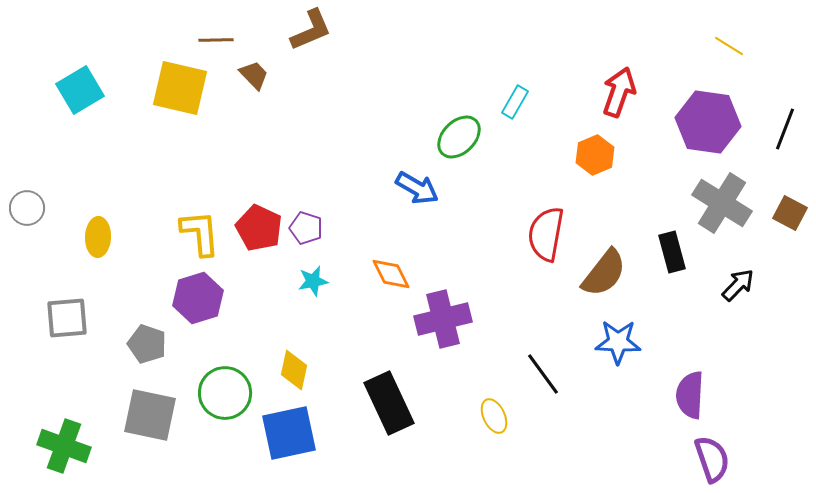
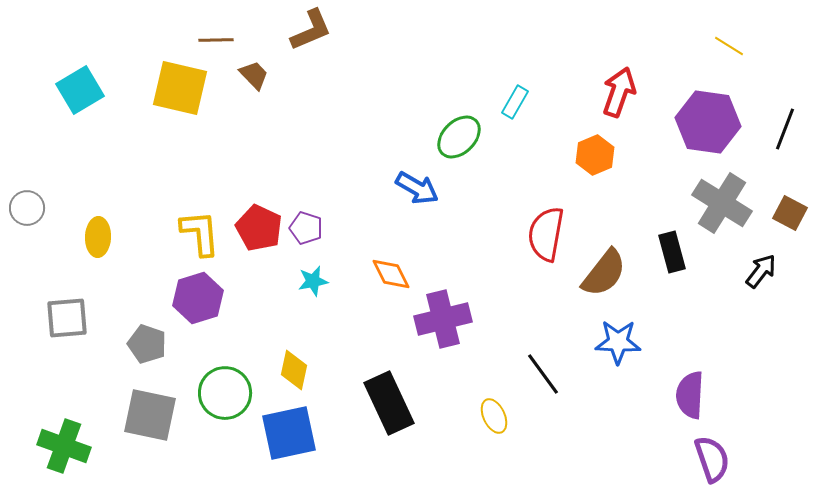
black arrow at (738, 285): moved 23 px right, 14 px up; rotated 6 degrees counterclockwise
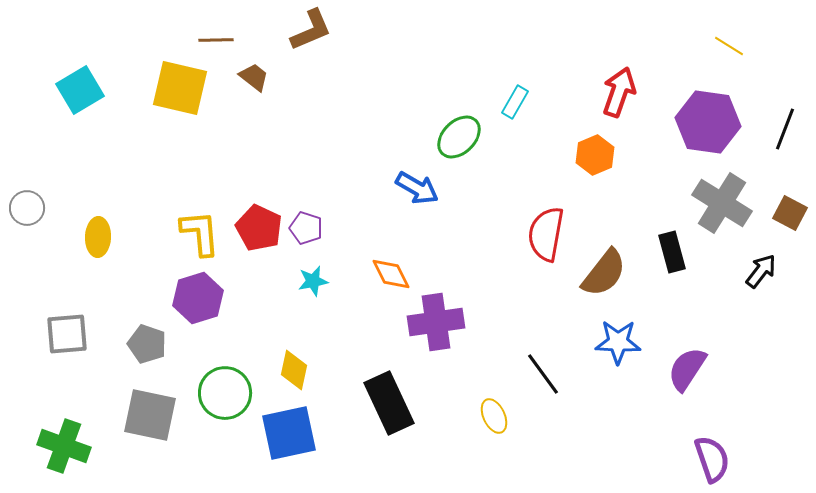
brown trapezoid at (254, 75): moved 2 px down; rotated 8 degrees counterclockwise
gray square at (67, 318): moved 16 px down
purple cross at (443, 319): moved 7 px left, 3 px down; rotated 6 degrees clockwise
purple semicircle at (690, 395): moved 3 px left, 26 px up; rotated 30 degrees clockwise
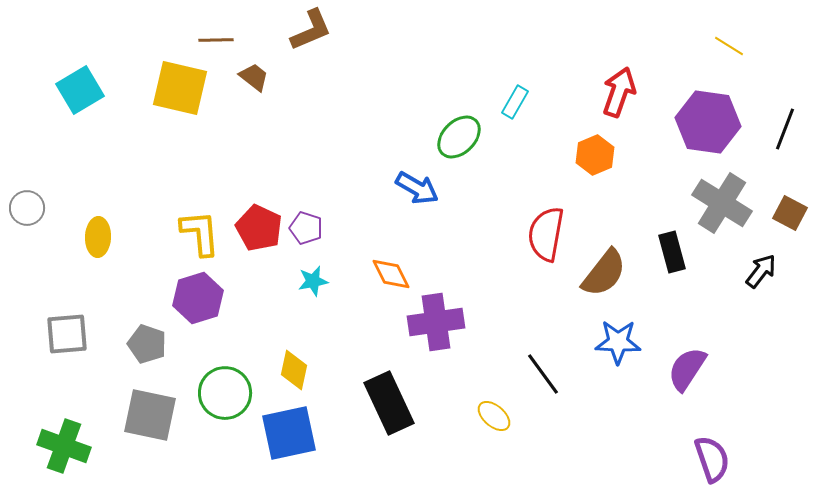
yellow ellipse at (494, 416): rotated 24 degrees counterclockwise
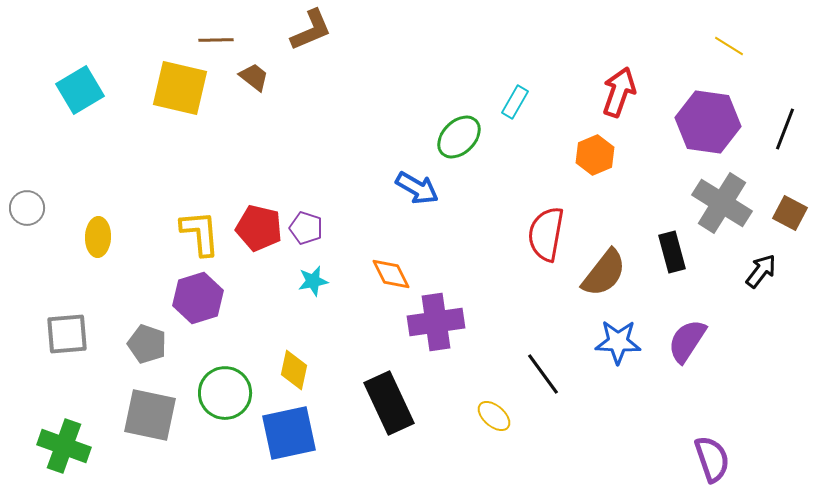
red pentagon at (259, 228): rotated 12 degrees counterclockwise
purple semicircle at (687, 369): moved 28 px up
